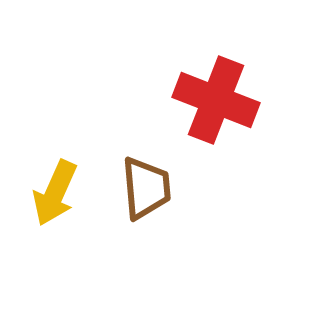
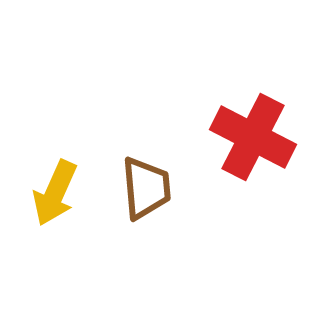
red cross: moved 37 px right, 37 px down; rotated 6 degrees clockwise
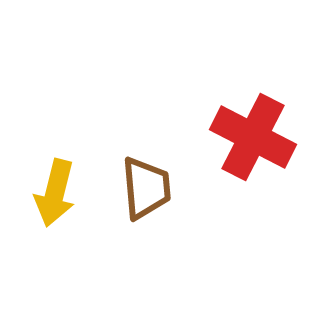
yellow arrow: rotated 10 degrees counterclockwise
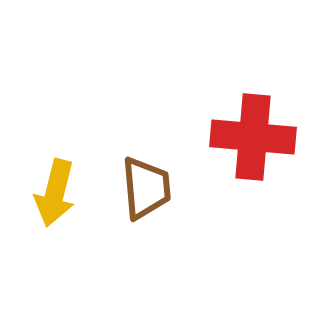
red cross: rotated 22 degrees counterclockwise
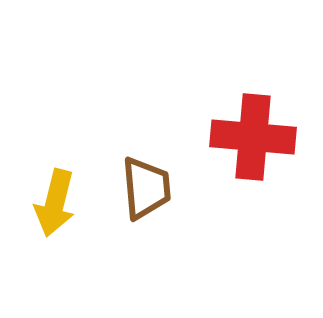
yellow arrow: moved 10 px down
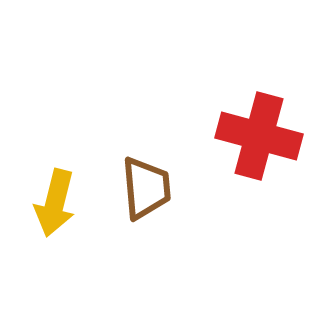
red cross: moved 6 px right, 1 px up; rotated 10 degrees clockwise
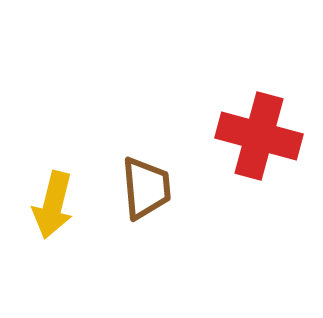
yellow arrow: moved 2 px left, 2 px down
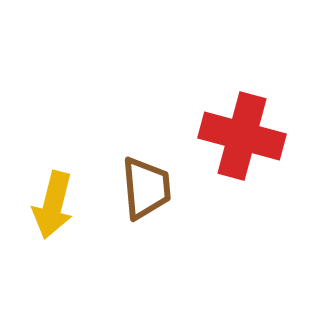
red cross: moved 17 px left
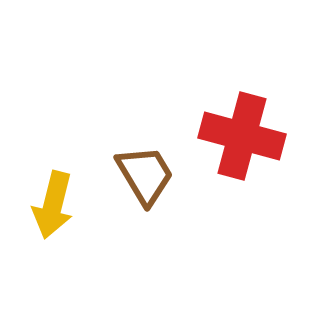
brown trapezoid: moved 1 px left, 13 px up; rotated 26 degrees counterclockwise
